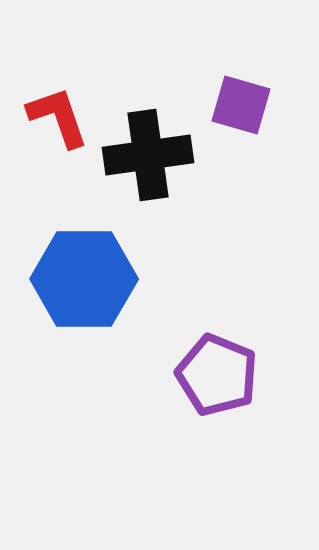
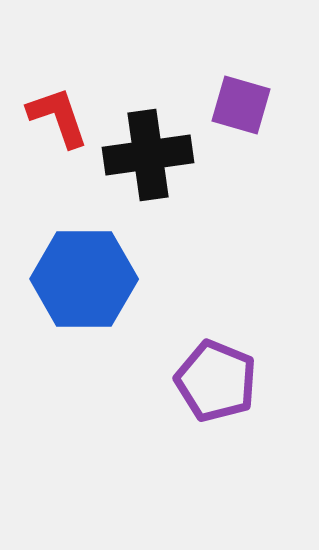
purple pentagon: moved 1 px left, 6 px down
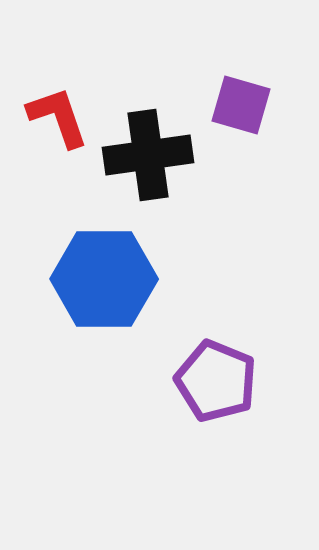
blue hexagon: moved 20 px right
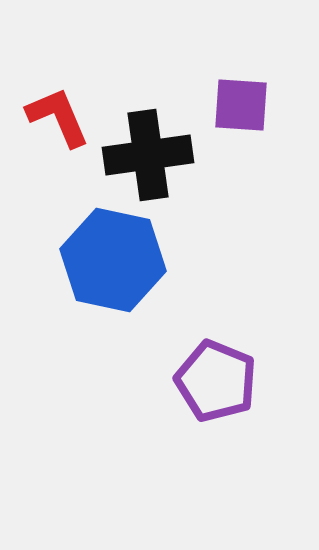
purple square: rotated 12 degrees counterclockwise
red L-shape: rotated 4 degrees counterclockwise
blue hexagon: moved 9 px right, 19 px up; rotated 12 degrees clockwise
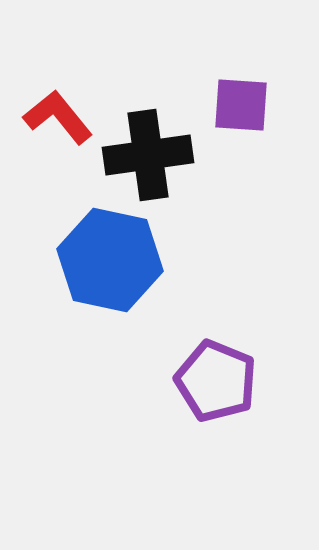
red L-shape: rotated 16 degrees counterclockwise
blue hexagon: moved 3 px left
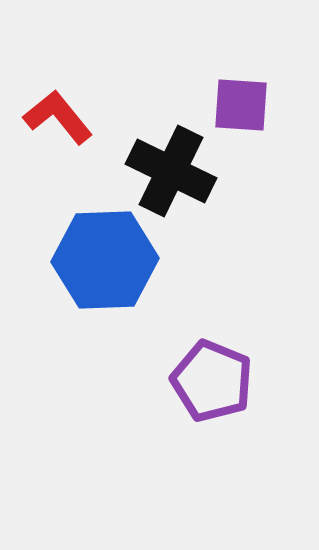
black cross: moved 23 px right, 16 px down; rotated 34 degrees clockwise
blue hexagon: moved 5 px left; rotated 14 degrees counterclockwise
purple pentagon: moved 4 px left
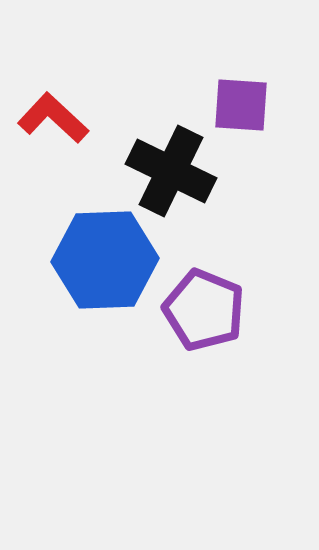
red L-shape: moved 5 px left, 1 px down; rotated 8 degrees counterclockwise
purple pentagon: moved 8 px left, 71 px up
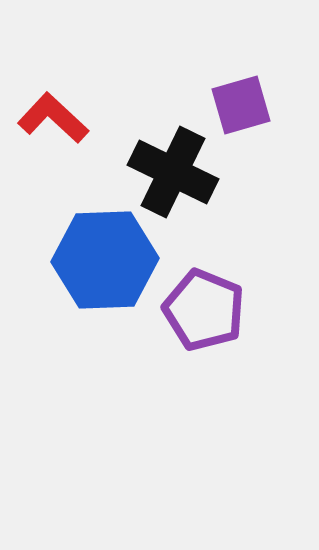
purple square: rotated 20 degrees counterclockwise
black cross: moved 2 px right, 1 px down
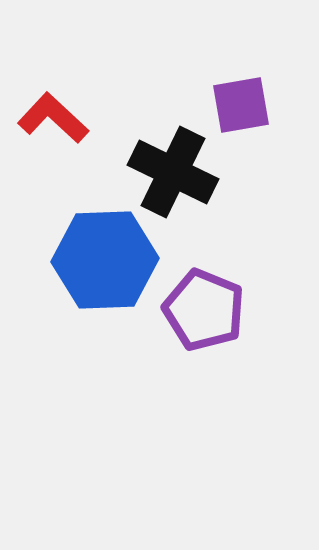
purple square: rotated 6 degrees clockwise
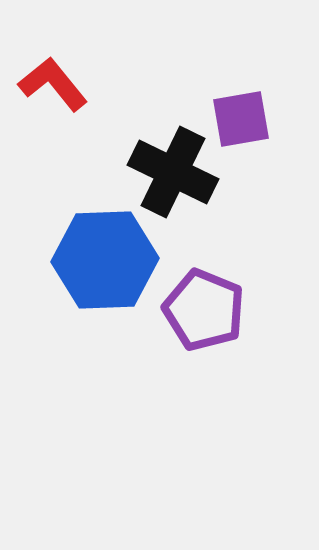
purple square: moved 14 px down
red L-shape: moved 34 px up; rotated 8 degrees clockwise
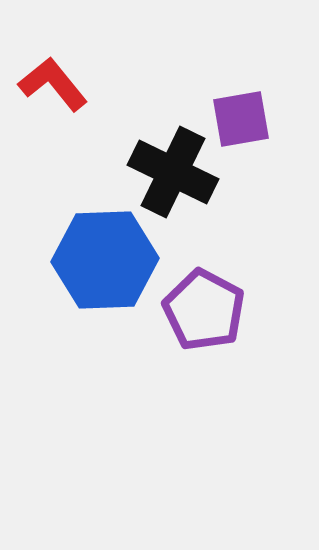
purple pentagon: rotated 6 degrees clockwise
